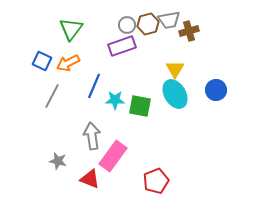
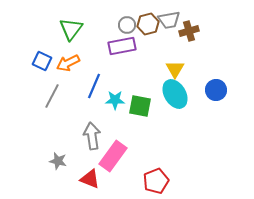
purple rectangle: rotated 8 degrees clockwise
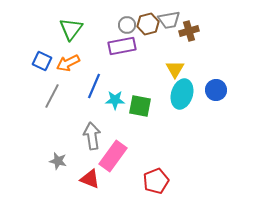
cyan ellipse: moved 7 px right; rotated 48 degrees clockwise
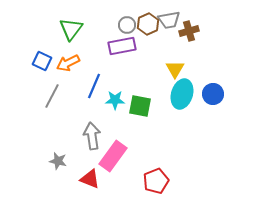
brown hexagon: rotated 10 degrees counterclockwise
blue circle: moved 3 px left, 4 px down
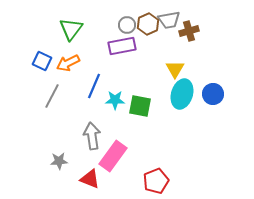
gray star: moved 1 px right; rotated 18 degrees counterclockwise
